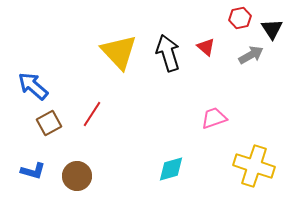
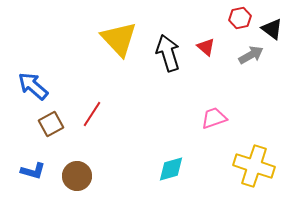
black triangle: rotated 20 degrees counterclockwise
yellow triangle: moved 13 px up
brown square: moved 2 px right, 1 px down
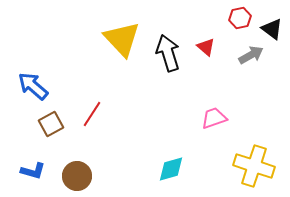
yellow triangle: moved 3 px right
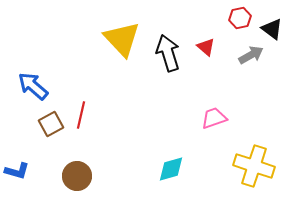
red line: moved 11 px left, 1 px down; rotated 20 degrees counterclockwise
blue L-shape: moved 16 px left
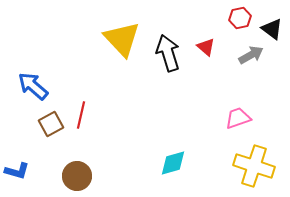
pink trapezoid: moved 24 px right
cyan diamond: moved 2 px right, 6 px up
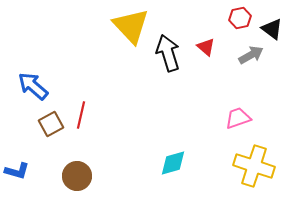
yellow triangle: moved 9 px right, 13 px up
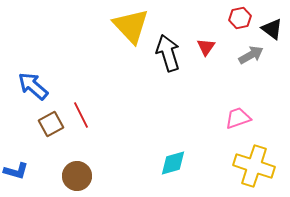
red triangle: rotated 24 degrees clockwise
red line: rotated 40 degrees counterclockwise
blue L-shape: moved 1 px left
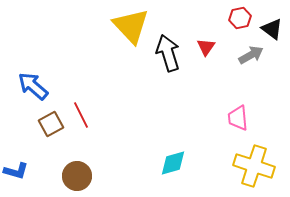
pink trapezoid: rotated 76 degrees counterclockwise
